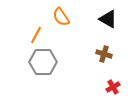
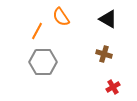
orange line: moved 1 px right, 4 px up
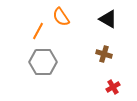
orange line: moved 1 px right
